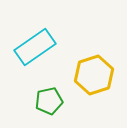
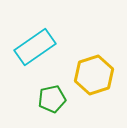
green pentagon: moved 3 px right, 2 px up
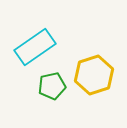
green pentagon: moved 13 px up
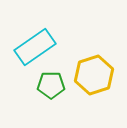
green pentagon: moved 1 px left, 1 px up; rotated 12 degrees clockwise
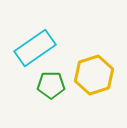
cyan rectangle: moved 1 px down
